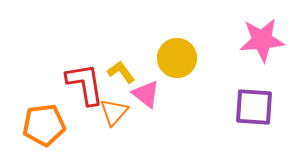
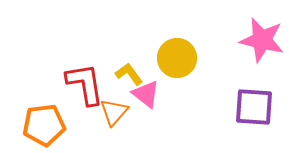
pink star: rotated 18 degrees clockwise
yellow L-shape: moved 8 px right, 2 px down
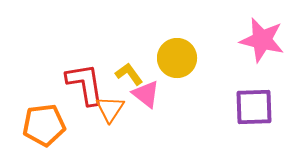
purple square: rotated 6 degrees counterclockwise
orange triangle: moved 4 px left, 3 px up; rotated 8 degrees counterclockwise
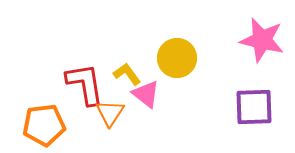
yellow L-shape: moved 2 px left
orange triangle: moved 4 px down
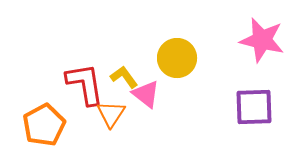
yellow L-shape: moved 3 px left, 3 px down
orange triangle: moved 1 px right, 1 px down
orange pentagon: rotated 21 degrees counterclockwise
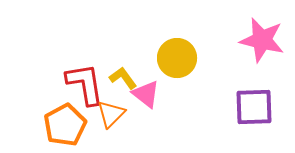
yellow L-shape: moved 1 px left, 1 px down
orange triangle: rotated 12 degrees clockwise
orange pentagon: moved 21 px right
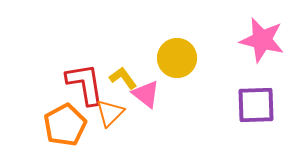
purple square: moved 2 px right, 2 px up
orange triangle: moved 1 px left, 1 px up
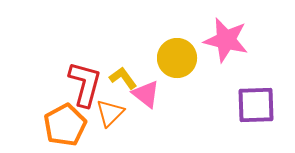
pink star: moved 36 px left
red L-shape: rotated 24 degrees clockwise
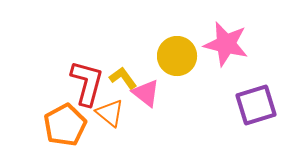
pink star: moved 4 px down
yellow circle: moved 2 px up
red L-shape: moved 2 px right, 1 px up
pink triangle: moved 1 px up
purple square: rotated 15 degrees counterclockwise
orange triangle: rotated 36 degrees counterclockwise
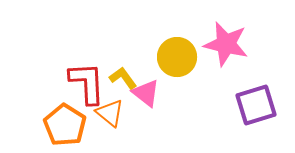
yellow circle: moved 1 px down
red L-shape: rotated 18 degrees counterclockwise
orange pentagon: rotated 12 degrees counterclockwise
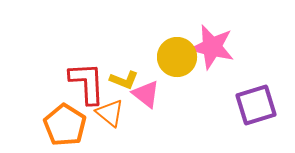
pink star: moved 14 px left, 3 px down
yellow L-shape: moved 1 px right, 2 px down; rotated 148 degrees clockwise
pink triangle: moved 1 px down
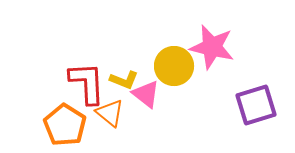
yellow circle: moved 3 px left, 9 px down
